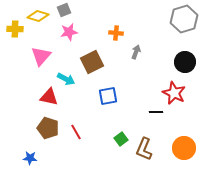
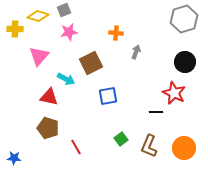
pink triangle: moved 2 px left
brown square: moved 1 px left, 1 px down
red line: moved 15 px down
brown L-shape: moved 5 px right, 3 px up
blue star: moved 16 px left
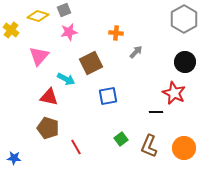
gray hexagon: rotated 12 degrees counterclockwise
yellow cross: moved 4 px left, 1 px down; rotated 35 degrees clockwise
gray arrow: rotated 24 degrees clockwise
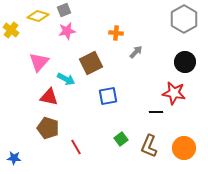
pink star: moved 2 px left, 1 px up
pink triangle: moved 6 px down
red star: rotated 15 degrees counterclockwise
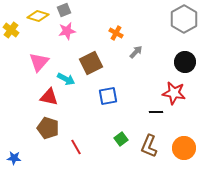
orange cross: rotated 24 degrees clockwise
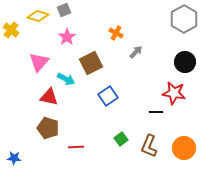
pink star: moved 6 px down; rotated 24 degrees counterclockwise
blue square: rotated 24 degrees counterclockwise
red line: rotated 63 degrees counterclockwise
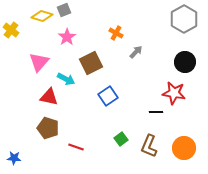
yellow diamond: moved 4 px right
red line: rotated 21 degrees clockwise
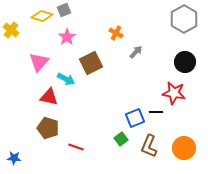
blue square: moved 27 px right, 22 px down; rotated 12 degrees clockwise
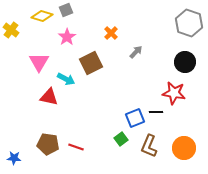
gray square: moved 2 px right
gray hexagon: moved 5 px right, 4 px down; rotated 12 degrees counterclockwise
orange cross: moved 5 px left; rotated 16 degrees clockwise
pink triangle: rotated 10 degrees counterclockwise
brown pentagon: moved 16 px down; rotated 10 degrees counterclockwise
